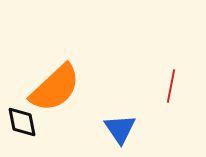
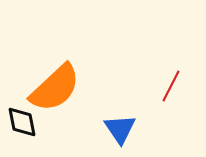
red line: rotated 16 degrees clockwise
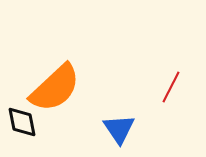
red line: moved 1 px down
blue triangle: moved 1 px left
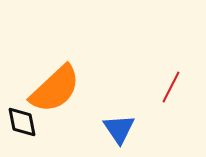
orange semicircle: moved 1 px down
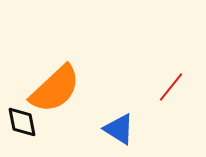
red line: rotated 12 degrees clockwise
blue triangle: rotated 24 degrees counterclockwise
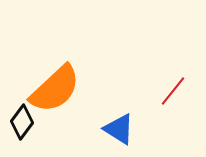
red line: moved 2 px right, 4 px down
black diamond: rotated 48 degrees clockwise
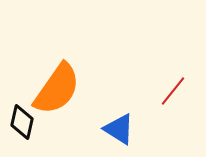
orange semicircle: moved 2 px right; rotated 12 degrees counterclockwise
black diamond: rotated 24 degrees counterclockwise
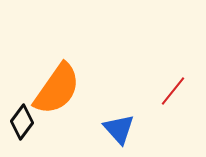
black diamond: rotated 24 degrees clockwise
blue triangle: rotated 16 degrees clockwise
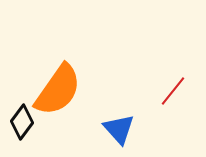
orange semicircle: moved 1 px right, 1 px down
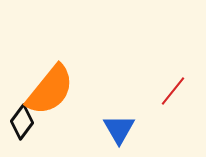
orange semicircle: moved 8 px left; rotated 4 degrees clockwise
blue triangle: rotated 12 degrees clockwise
